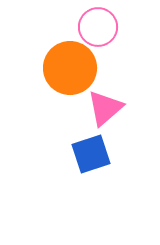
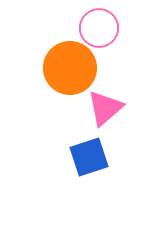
pink circle: moved 1 px right, 1 px down
blue square: moved 2 px left, 3 px down
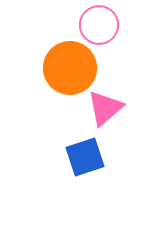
pink circle: moved 3 px up
blue square: moved 4 px left
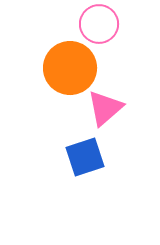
pink circle: moved 1 px up
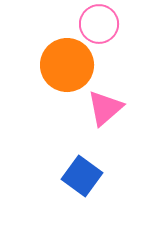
orange circle: moved 3 px left, 3 px up
blue square: moved 3 px left, 19 px down; rotated 36 degrees counterclockwise
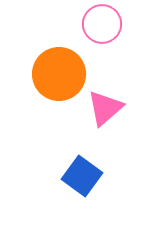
pink circle: moved 3 px right
orange circle: moved 8 px left, 9 px down
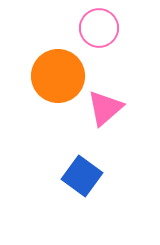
pink circle: moved 3 px left, 4 px down
orange circle: moved 1 px left, 2 px down
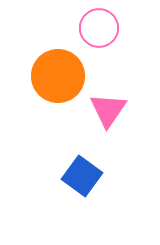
pink triangle: moved 3 px right, 2 px down; rotated 15 degrees counterclockwise
